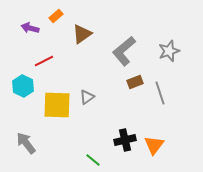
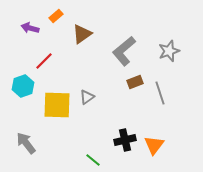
red line: rotated 18 degrees counterclockwise
cyan hexagon: rotated 15 degrees clockwise
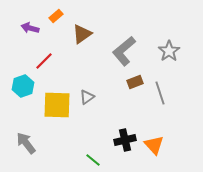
gray star: rotated 15 degrees counterclockwise
orange triangle: rotated 20 degrees counterclockwise
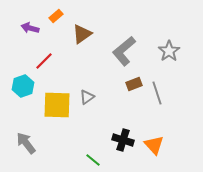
brown rectangle: moved 1 px left, 2 px down
gray line: moved 3 px left
black cross: moved 2 px left; rotated 30 degrees clockwise
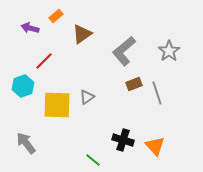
orange triangle: moved 1 px right, 1 px down
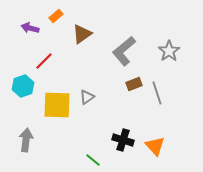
gray arrow: moved 3 px up; rotated 45 degrees clockwise
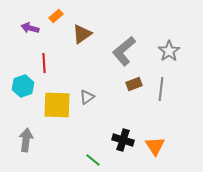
red line: moved 2 px down; rotated 48 degrees counterclockwise
gray line: moved 4 px right, 4 px up; rotated 25 degrees clockwise
orange triangle: rotated 10 degrees clockwise
